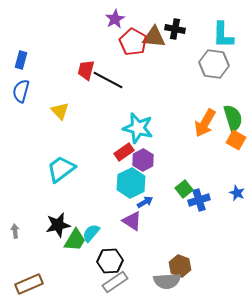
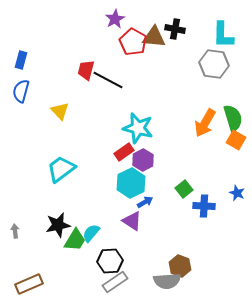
blue cross: moved 5 px right, 6 px down; rotated 20 degrees clockwise
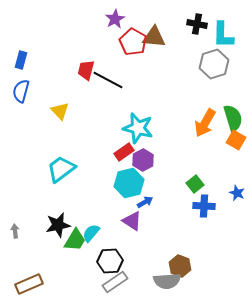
black cross: moved 22 px right, 5 px up
gray hexagon: rotated 24 degrees counterclockwise
cyan hexagon: moved 2 px left; rotated 12 degrees clockwise
green square: moved 11 px right, 5 px up
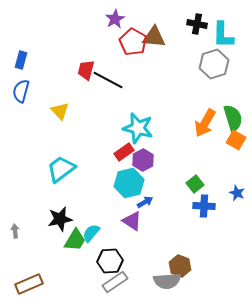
black star: moved 2 px right, 6 px up
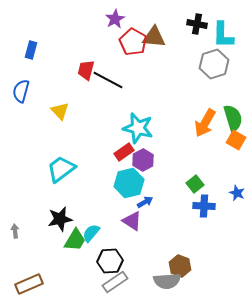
blue rectangle: moved 10 px right, 10 px up
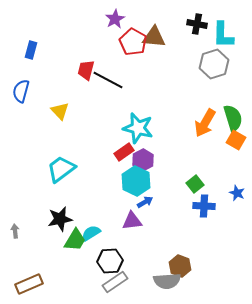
cyan hexagon: moved 7 px right, 2 px up; rotated 20 degrees counterclockwise
purple triangle: rotated 40 degrees counterclockwise
cyan semicircle: rotated 18 degrees clockwise
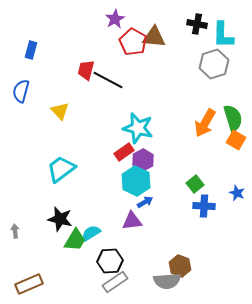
black star: rotated 25 degrees clockwise
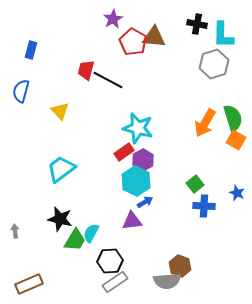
purple star: moved 2 px left
cyan semicircle: rotated 30 degrees counterclockwise
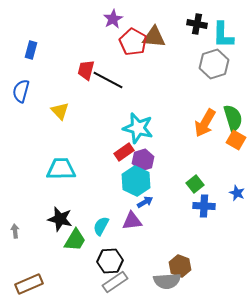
purple hexagon: rotated 10 degrees clockwise
cyan trapezoid: rotated 36 degrees clockwise
cyan semicircle: moved 10 px right, 7 px up
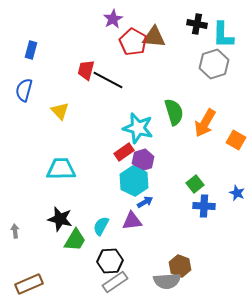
blue semicircle: moved 3 px right, 1 px up
green semicircle: moved 59 px left, 6 px up
cyan hexagon: moved 2 px left
